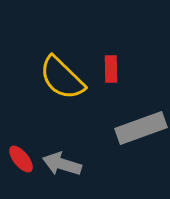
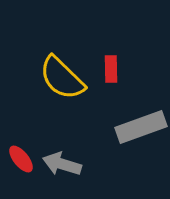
gray rectangle: moved 1 px up
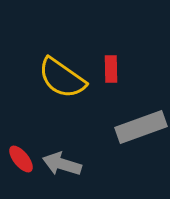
yellow semicircle: rotated 9 degrees counterclockwise
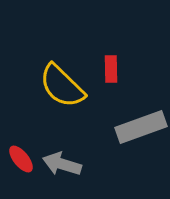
yellow semicircle: moved 8 px down; rotated 9 degrees clockwise
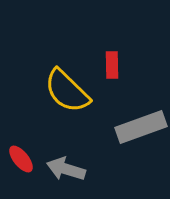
red rectangle: moved 1 px right, 4 px up
yellow semicircle: moved 5 px right, 5 px down
gray arrow: moved 4 px right, 5 px down
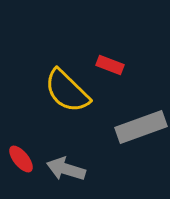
red rectangle: moved 2 px left; rotated 68 degrees counterclockwise
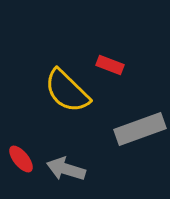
gray rectangle: moved 1 px left, 2 px down
